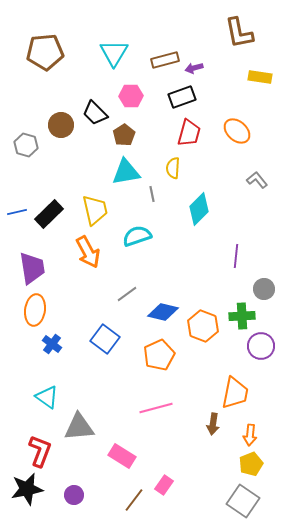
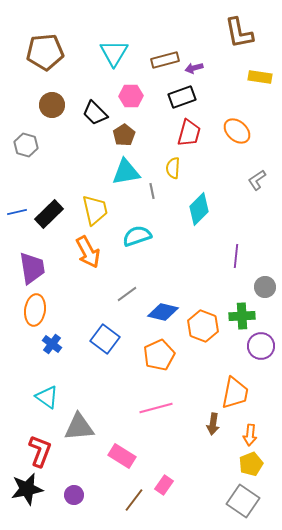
brown circle at (61, 125): moved 9 px left, 20 px up
gray L-shape at (257, 180): rotated 85 degrees counterclockwise
gray line at (152, 194): moved 3 px up
gray circle at (264, 289): moved 1 px right, 2 px up
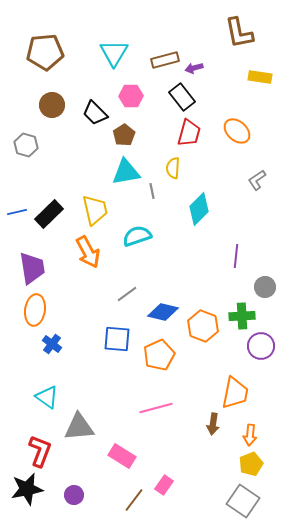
black rectangle at (182, 97): rotated 72 degrees clockwise
blue square at (105, 339): moved 12 px right; rotated 32 degrees counterclockwise
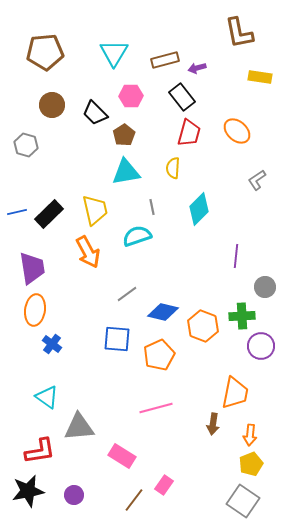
purple arrow at (194, 68): moved 3 px right
gray line at (152, 191): moved 16 px down
red L-shape at (40, 451): rotated 60 degrees clockwise
black star at (27, 489): moved 1 px right, 2 px down
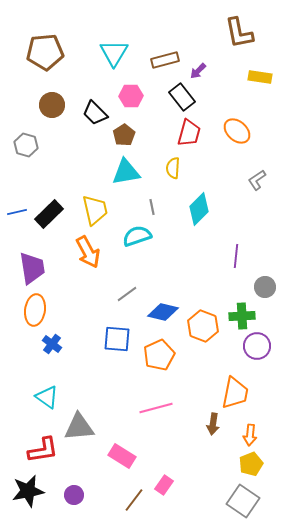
purple arrow at (197, 68): moved 1 px right, 3 px down; rotated 30 degrees counterclockwise
purple circle at (261, 346): moved 4 px left
red L-shape at (40, 451): moved 3 px right, 1 px up
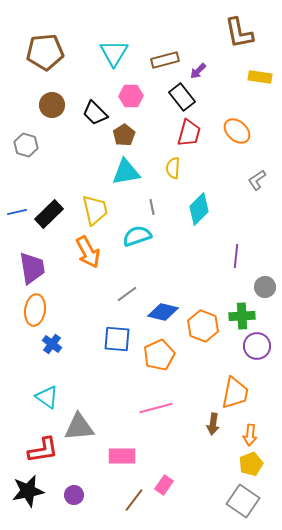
pink rectangle at (122, 456): rotated 32 degrees counterclockwise
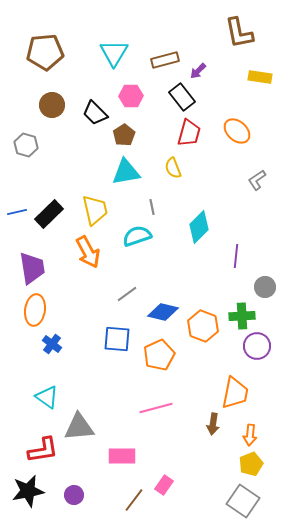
yellow semicircle at (173, 168): rotated 25 degrees counterclockwise
cyan diamond at (199, 209): moved 18 px down
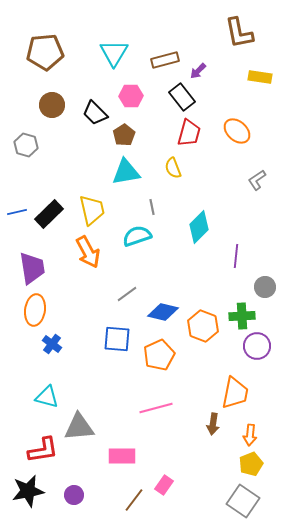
yellow trapezoid at (95, 210): moved 3 px left
cyan triangle at (47, 397): rotated 20 degrees counterclockwise
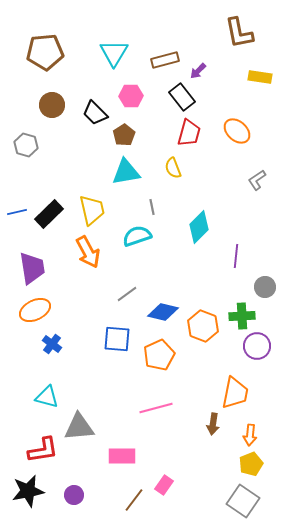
orange ellipse at (35, 310): rotated 56 degrees clockwise
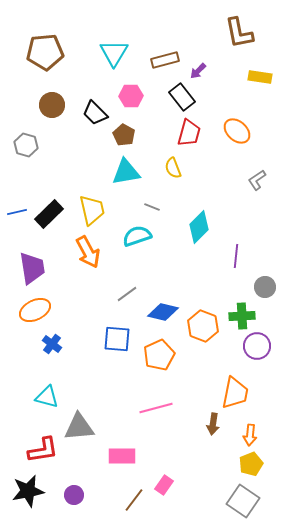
brown pentagon at (124, 135): rotated 10 degrees counterclockwise
gray line at (152, 207): rotated 56 degrees counterclockwise
